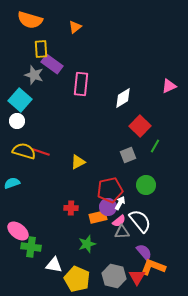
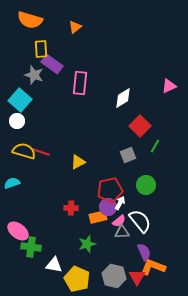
pink rectangle: moved 1 px left, 1 px up
purple semicircle: rotated 18 degrees clockwise
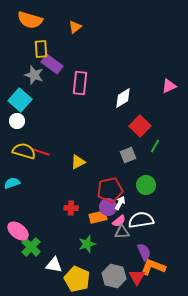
white semicircle: moved 1 px right, 1 px up; rotated 60 degrees counterclockwise
green cross: rotated 36 degrees clockwise
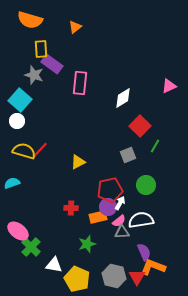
red line: moved 1 px left, 2 px up; rotated 66 degrees counterclockwise
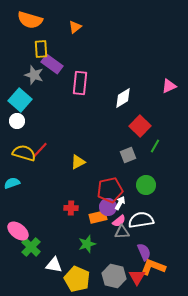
yellow semicircle: moved 2 px down
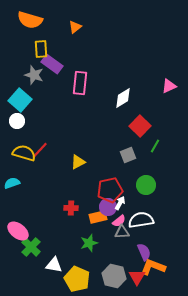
green star: moved 2 px right, 1 px up
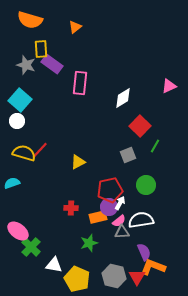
gray star: moved 8 px left, 10 px up
purple circle: moved 1 px right
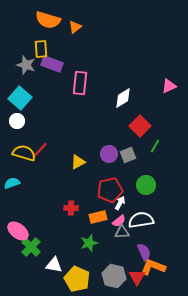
orange semicircle: moved 18 px right
purple rectangle: rotated 15 degrees counterclockwise
cyan square: moved 2 px up
purple circle: moved 53 px up
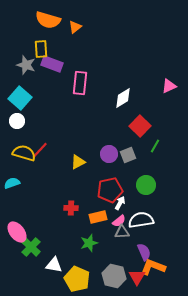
pink ellipse: moved 1 px left, 1 px down; rotated 15 degrees clockwise
